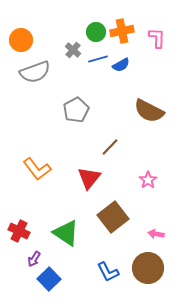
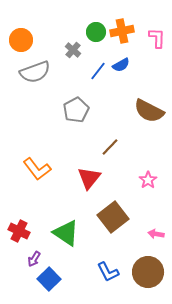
blue line: moved 12 px down; rotated 36 degrees counterclockwise
brown circle: moved 4 px down
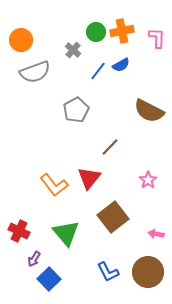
orange L-shape: moved 17 px right, 16 px down
green triangle: rotated 16 degrees clockwise
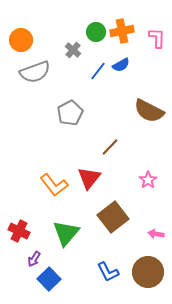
gray pentagon: moved 6 px left, 3 px down
green triangle: rotated 20 degrees clockwise
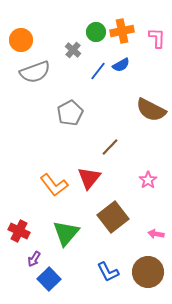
brown semicircle: moved 2 px right, 1 px up
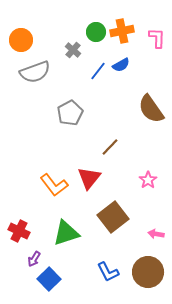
brown semicircle: moved 1 px up; rotated 28 degrees clockwise
green triangle: rotated 32 degrees clockwise
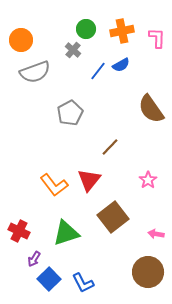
green circle: moved 10 px left, 3 px up
red triangle: moved 2 px down
blue L-shape: moved 25 px left, 11 px down
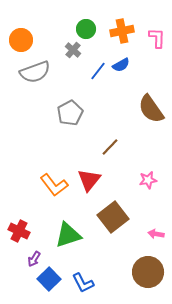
pink star: rotated 24 degrees clockwise
green triangle: moved 2 px right, 2 px down
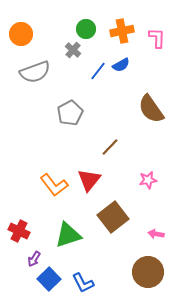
orange circle: moved 6 px up
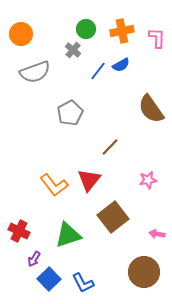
pink arrow: moved 1 px right
brown circle: moved 4 px left
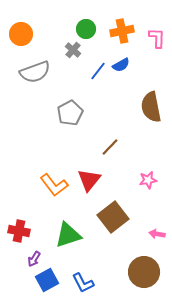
brown semicircle: moved 2 px up; rotated 24 degrees clockwise
red cross: rotated 15 degrees counterclockwise
blue square: moved 2 px left, 1 px down; rotated 15 degrees clockwise
